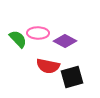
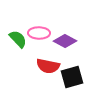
pink ellipse: moved 1 px right
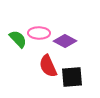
red semicircle: rotated 55 degrees clockwise
black square: rotated 10 degrees clockwise
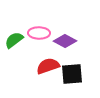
green semicircle: moved 4 px left, 1 px down; rotated 84 degrees counterclockwise
red semicircle: rotated 95 degrees clockwise
black square: moved 3 px up
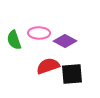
green semicircle: rotated 72 degrees counterclockwise
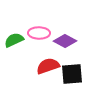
green semicircle: rotated 84 degrees clockwise
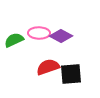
purple diamond: moved 4 px left, 5 px up
red semicircle: moved 1 px down
black square: moved 1 px left
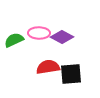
purple diamond: moved 1 px right, 1 px down
red semicircle: rotated 10 degrees clockwise
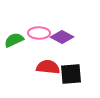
red semicircle: rotated 15 degrees clockwise
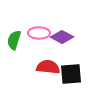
green semicircle: rotated 48 degrees counterclockwise
